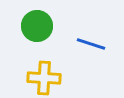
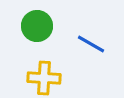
blue line: rotated 12 degrees clockwise
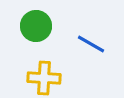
green circle: moved 1 px left
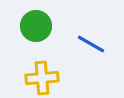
yellow cross: moved 2 px left; rotated 8 degrees counterclockwise
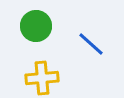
blue line: rotated 12 degrees clockwise
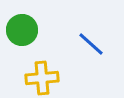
green circle: moved 14 px left, 4 px down
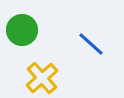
yellow cross: rotated 36 degrees counterclockwise
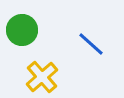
yellow cross: moved 1 px up
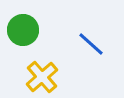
green circle: moved 1 px right
